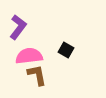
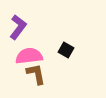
brown L-shape: moved 1 px left, 1 px up
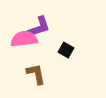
purple L-shape: moved 21 px right; rotated 35 degrees clockwise
pink semicircle: moved 5 px left, 17 px up
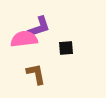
black square: moved 2 px up; rotated 35 degrees counterclockwise
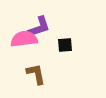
black square: moved 1 px left, 3 px up
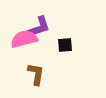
pink semicircle: rotated 8 degrees counterclockwise
brown L-shape: rotated 20 degrees clockwise
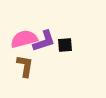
purple L-shape: moved 5 px right, 14 px down
brown L-shape: moved 11 px left, 8 px up
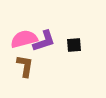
black square: moved 9 px right
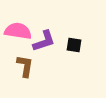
pink semicircle: moved 6 px left, 8 px up; rotated 24 degrees clockwise
black square: rotated 14 degrees clockwise
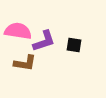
brown L-shape: moved 3 px up; rotated 90 degrees clockwise
